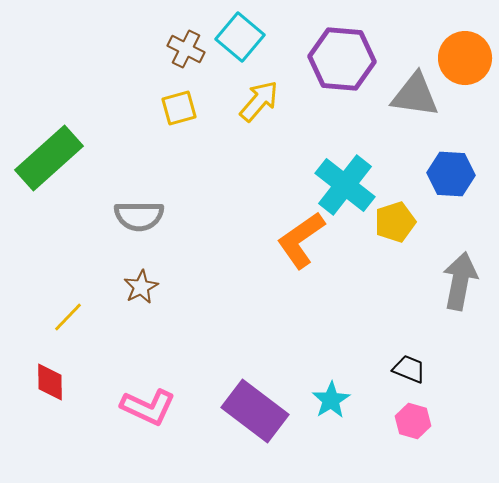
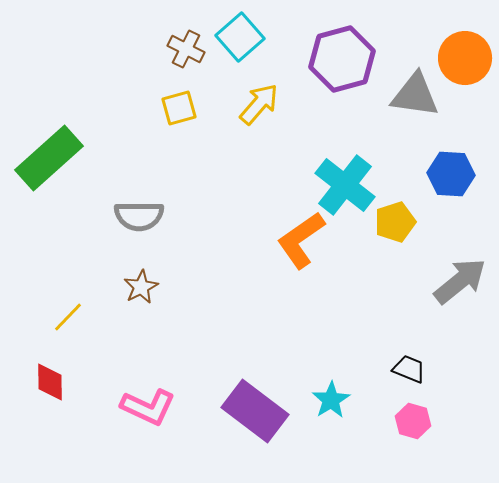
cyan square: rotated 9 degrees clockwise
purple hexagon: rotated 20 degrees counterclockwise
yellow arrow: moved 3 px down
gray arrow: rotated 40 degrees clockwise
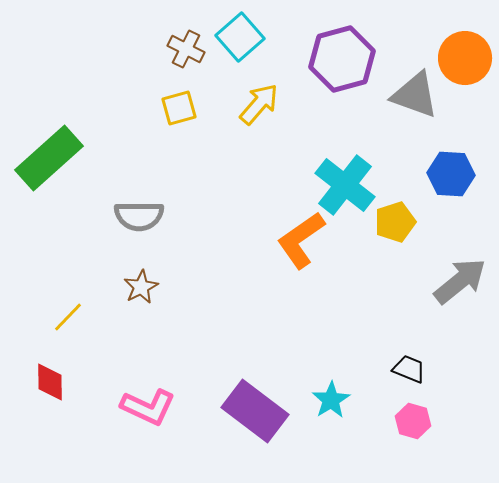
gray triangle: rotated 12 degrees clockwise
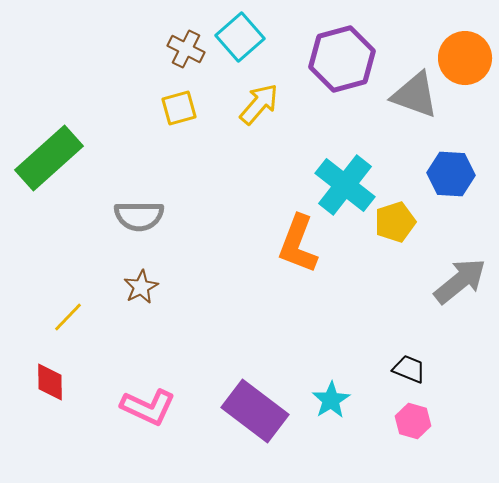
orange L-shape: moved 3 px left, 4 px down; rotated 34 degrees counterclockwise
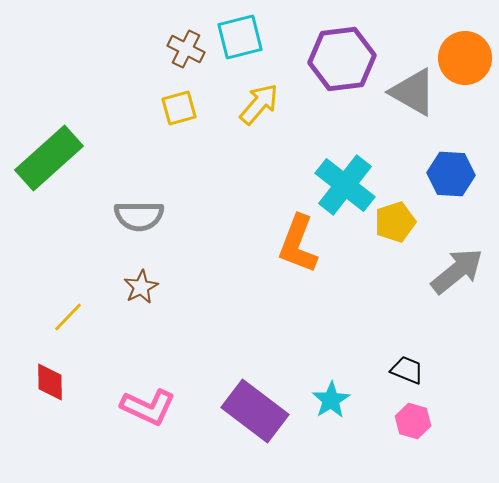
cyan square: rotated 27 degrees clockwise
purple hexagon: rotated 8 degrees clockwise
gray triangle: moved 2 px left, 3 px up; rotated 10 degrees clockwise
gray arrow: moved 3 px left, 10 px up
black trapezoid: moved 2 px left, 1 px down
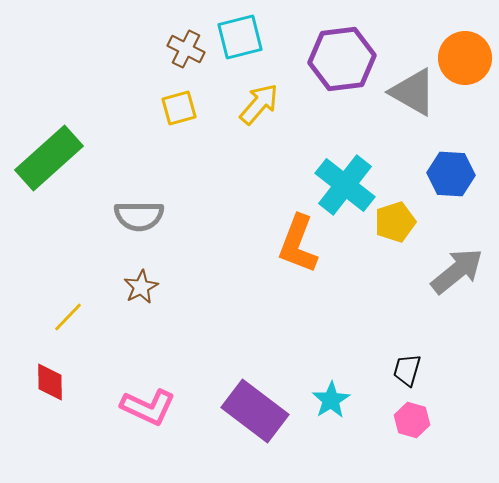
black trapezoid: rotated 96 degrees counterclockwise
pink hexagon: moved 1 px left, 1 px up
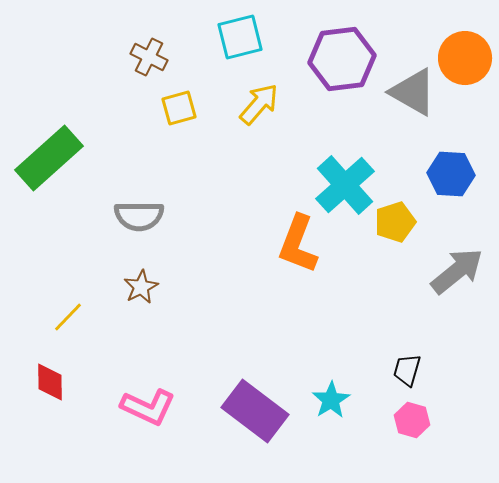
brown cross: moved 37 px left, 8 px down
cyan cross: rotated 10 degrees clockwise
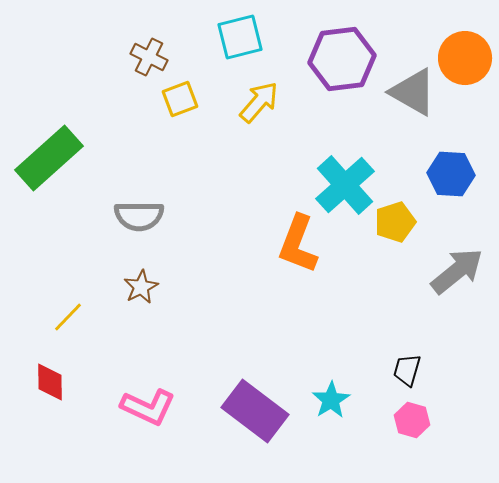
yellow arrow: moved 2 px up
yellow square: moved 1 px right, 9 px up; rotated 6 degrees counterclockwise
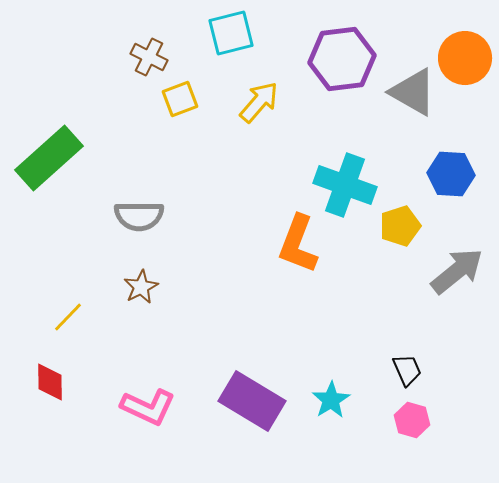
cyan square: moved 9 px left, 4 px up
cyan cross: rotated 28 degrees counterclockwise
yellow pentagon: moved 5 px right, 4 px down
black trapezoid: rotated 140 degrees clockwise
purple rectangle: moved 3 px left, 10 px up; rotated 6 degrees counterclockwise
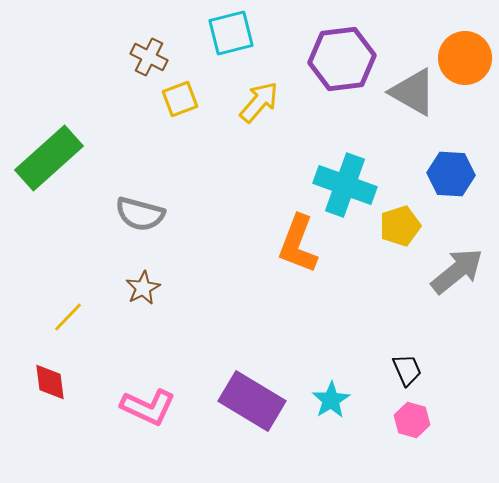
gray semicircle: moved 1 px right, 2 px up; rotated 15 degrees clockwise
brown star: moved 2 px right, 1 px down
red diamond: rotated 6 degrees counterclockwise
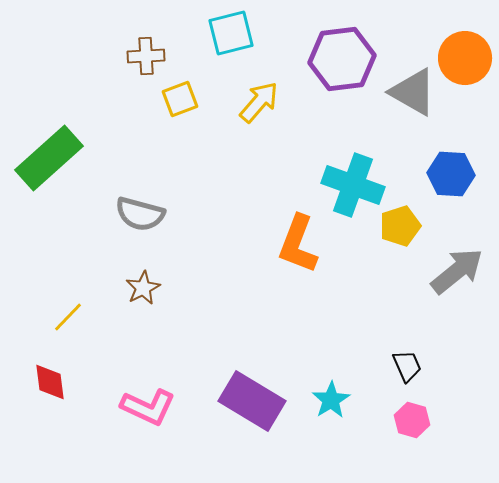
brown cross: moved 3 px left, 1 px up; rotated 30 degrees counterclockwise
cyan cross: moved 8 px right
black trapezoid: moved 4 px up
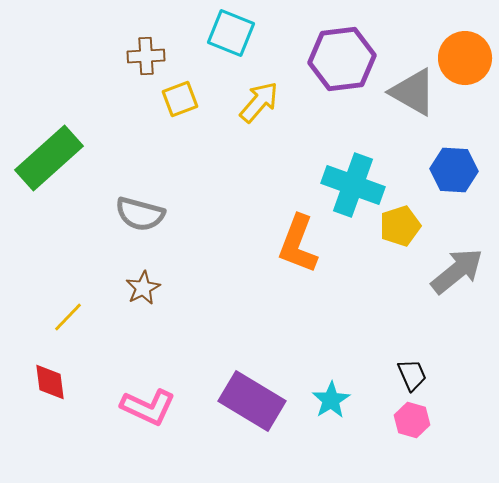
cyan square: rotated 36 degrees clockwise
blue hexagon: moved 3 px right, 4 px up
black trapezoid: moved 5 px right, 9 px down
